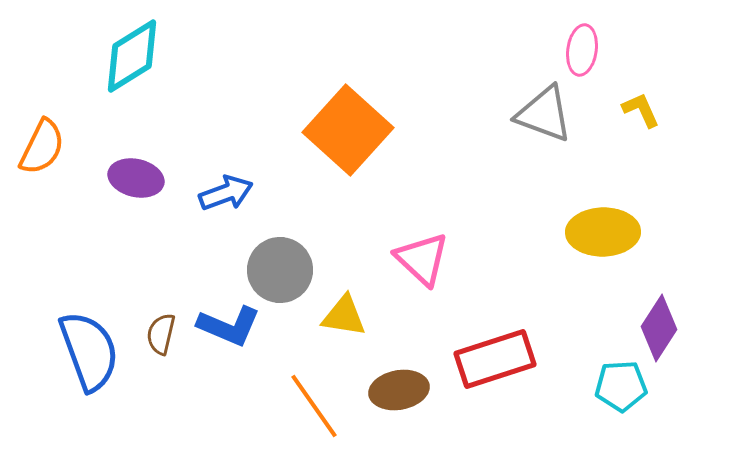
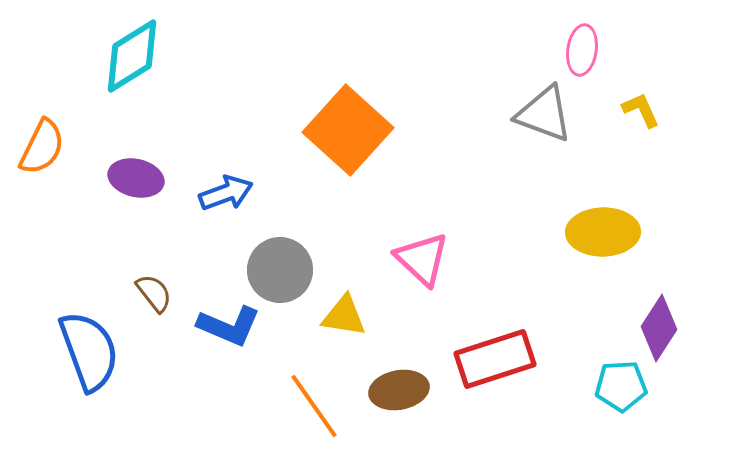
brown semicircle: moved 7 px left, 41 px up; rotated 129 degrees clockwise
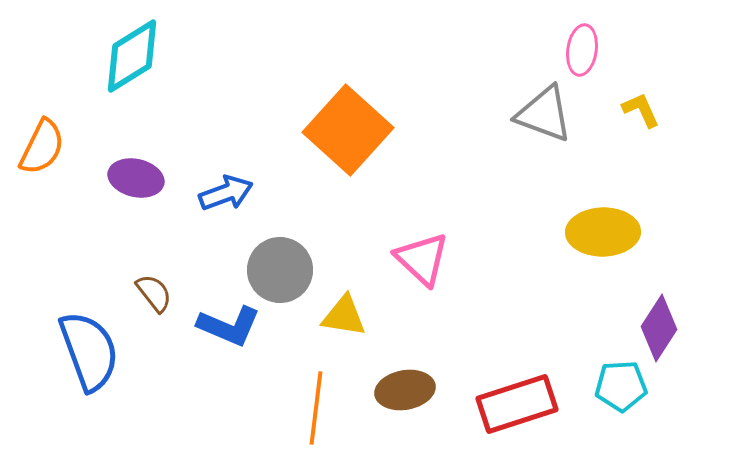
red rectangle: moved 22 px right, 45 px down
brown ellipse: moved 6 px right
orange line: moved 2 px right, 2 px down; rotated 42 degrees clockwise
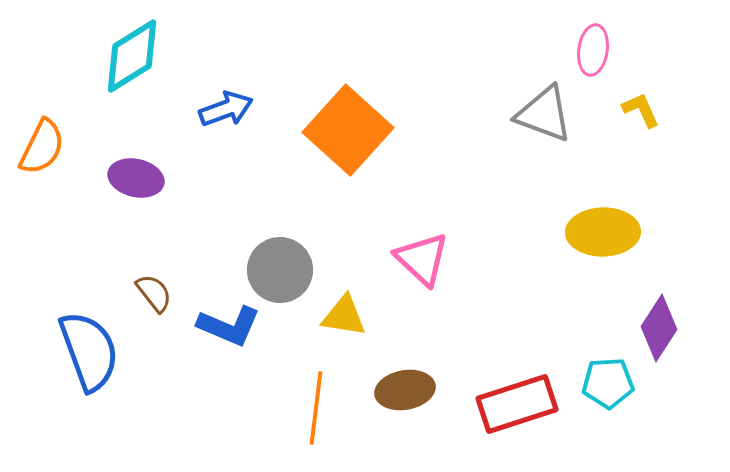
pink ellipse: moved 11 px right
blue arrow: moved 84 px up
cyan pentagon: moved 13 px left, 3 px up
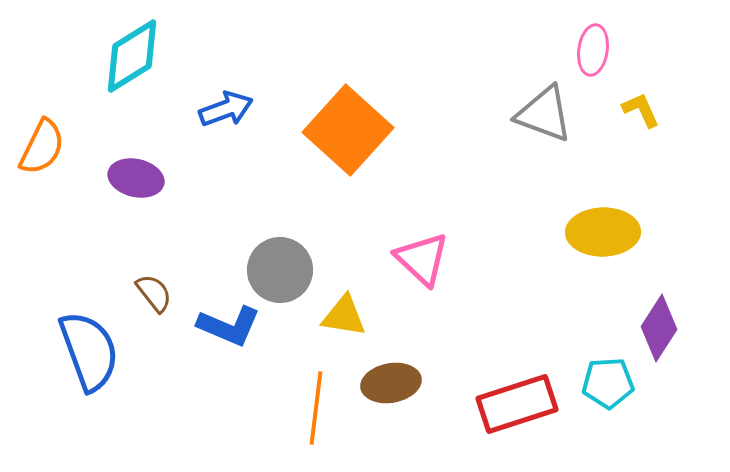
brown ellipse: moved 14 px left, 7 px up
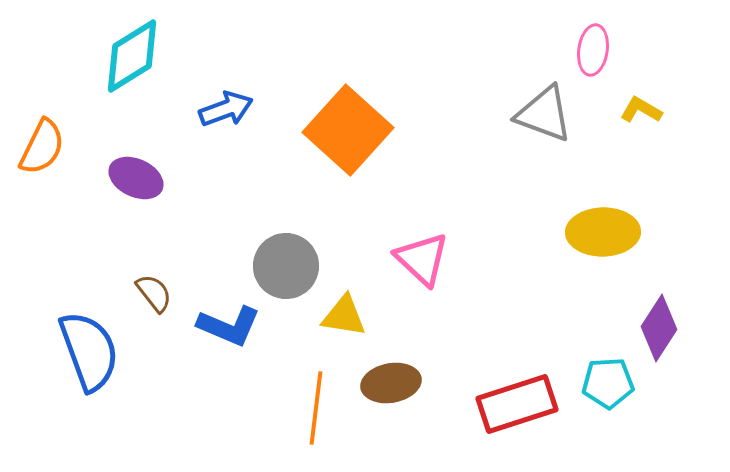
yellow L-shape: rotated 36 degrees counterclockwise
purple ellipse: rotated 12 degrees clockwise
gray circle: moved 6 px right, 4 px up
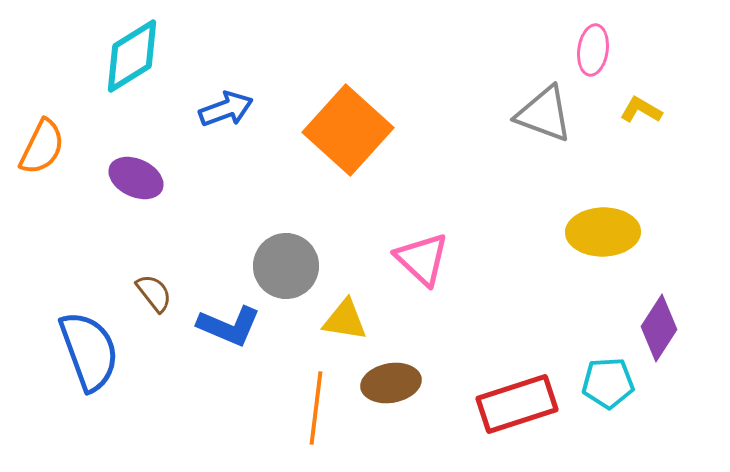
yellow triangle: moved 1 px right, 4 px down
